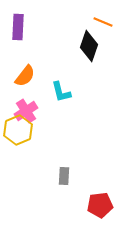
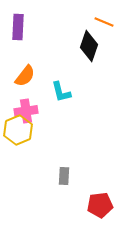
orange line: moved 1 px right
pink cross: rotated 25 degrees clockwise
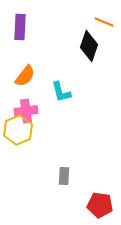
purple rectangle: moved 2 px right
red pentagon: rotated 15 degrees clockwise
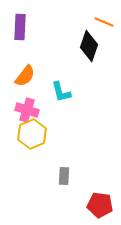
pink cross: moved 1 px right, 1 px up; rotated 25 degrees clockwise
yellow hexagon: moved 14 px right, 4 px down
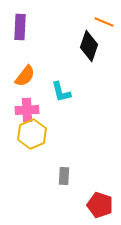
pink cross: rotated 20 degrees counterclockwise
red pentagon: rotated 10 degrees clockwise
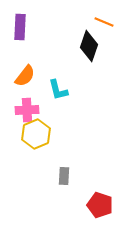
cyan L-shape: moved 3 px left, 2 px up
yellow hexagon: moved 4 px right
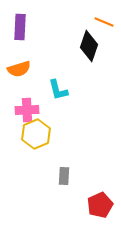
orange semicircle: moved 6 px left, 7 px up; rotated 35 degrees clockwise
red pentagon: rotated 30 degrees clockwise
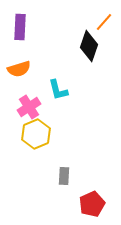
orange line: rotated 72 degrees counterclockwise
pink cross: moved 2 px right, 3 px up; rotated 30 degrees counterclockwise
red pentagon: moved 8 px left, 1 px up
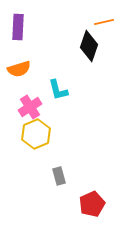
orange line: rotated 36 degrees clockwise
purple rectangle: moved 2 px left
pink cross: moved 1 px right
gray rectangle: moved 5 px left; rotated 18 degrees counterclockwise
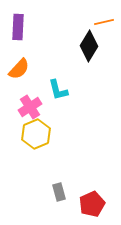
black diamond: rotated 12 degrees clockwise
orange semicircle: rotated 30 degrees counterclockwise
gray rectangle: moved 16 px down
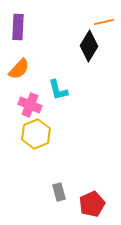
pink cross: moved 2 px up; rotated 35 degrees counterclockwise
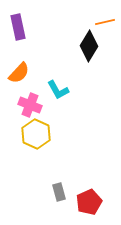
orange line: moved 1 px right
purple rectangle: rotated 15 degrees counterclockwise
orange semicircle: moved 4 px down
cyan L-shape: rotated 15 degrees counterclockwise
yellow hexagon: rotated 12 degrees counterclockwise
red pentagon: moved 3 px left, 2 px up
